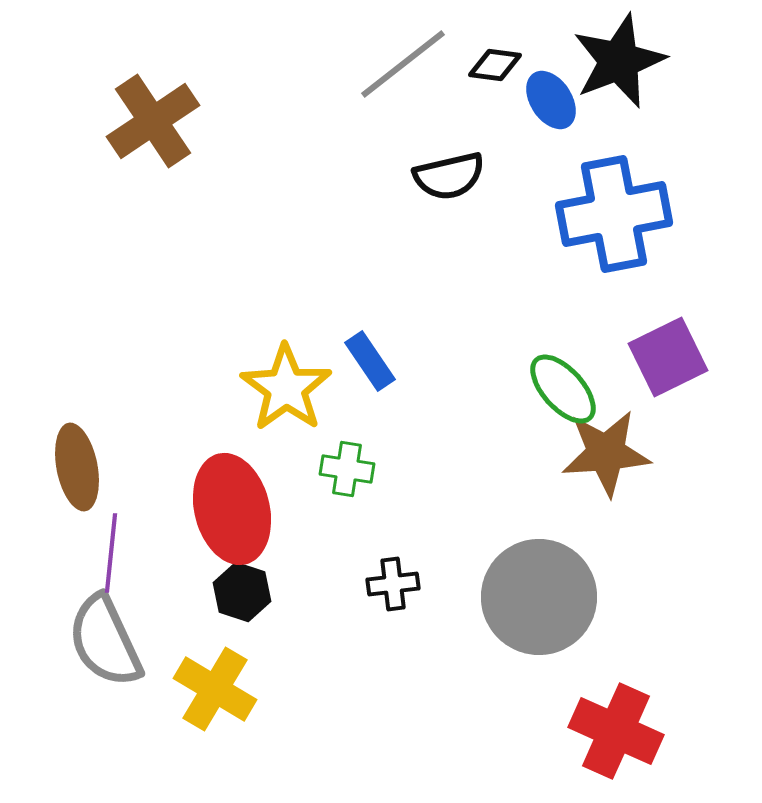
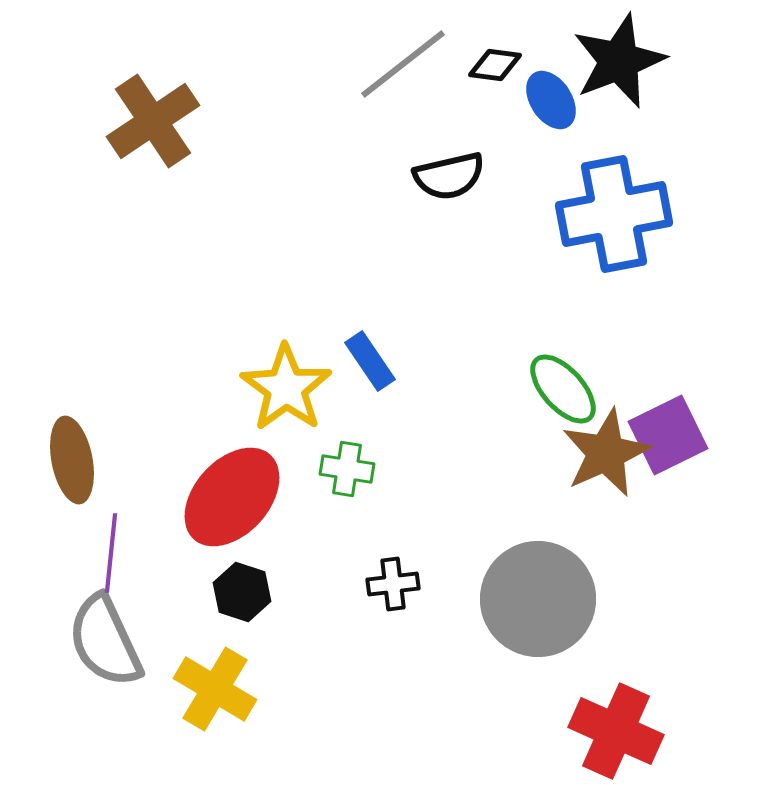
purple square: moved 78 px down
brown star: rotated 20 degrees counterclockwise
brown ellipse: moved 5 px left, 7 px up
red ellipse: moved 12 px up; rotated 56 degrees clockwise
gray circle: moved 1 px left, 2 px down
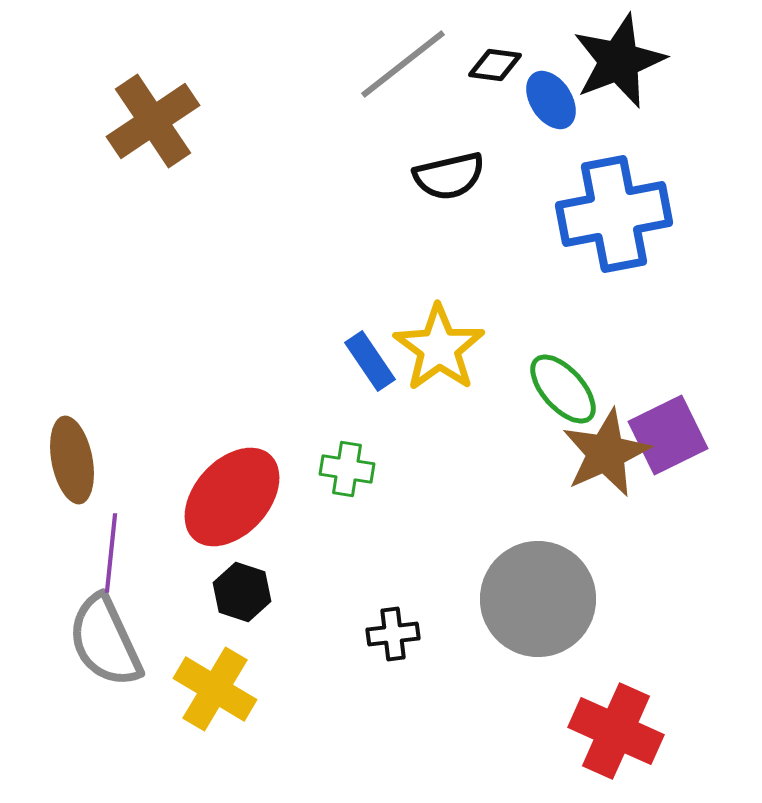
yellow star: moved 153 px right, 40 px up
black cross: moved 50 px down
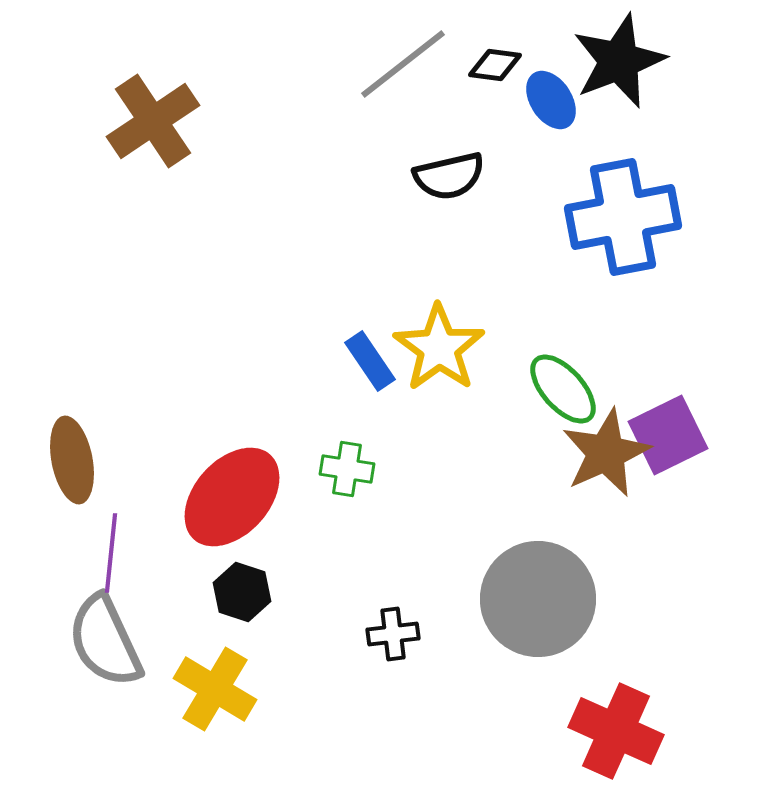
blue cross: moved 9 px right, 3 px down
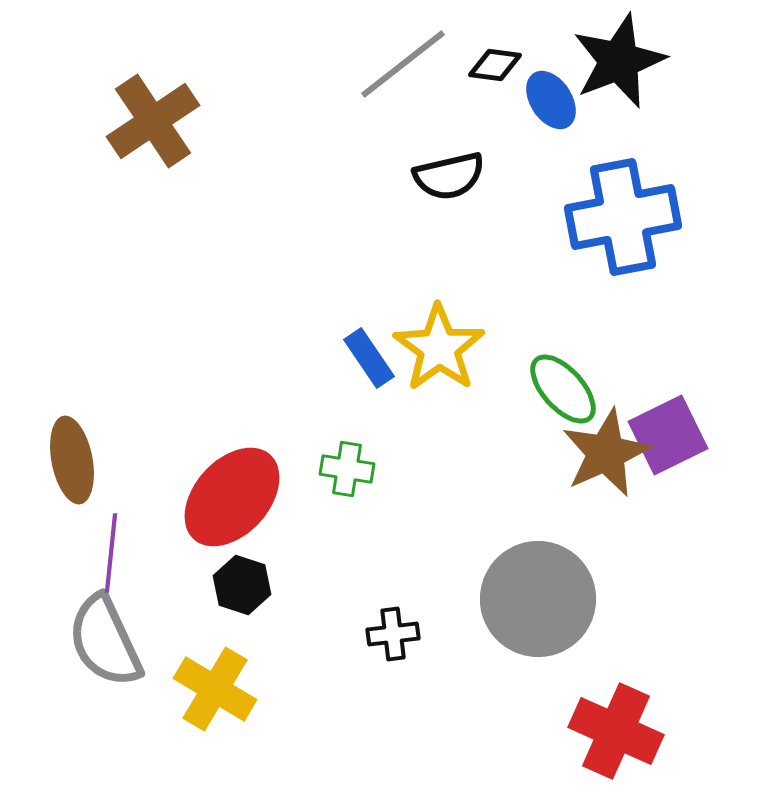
blue rectangle: moved 1 px left, 3 px up
black hexagon: moved 7 px up
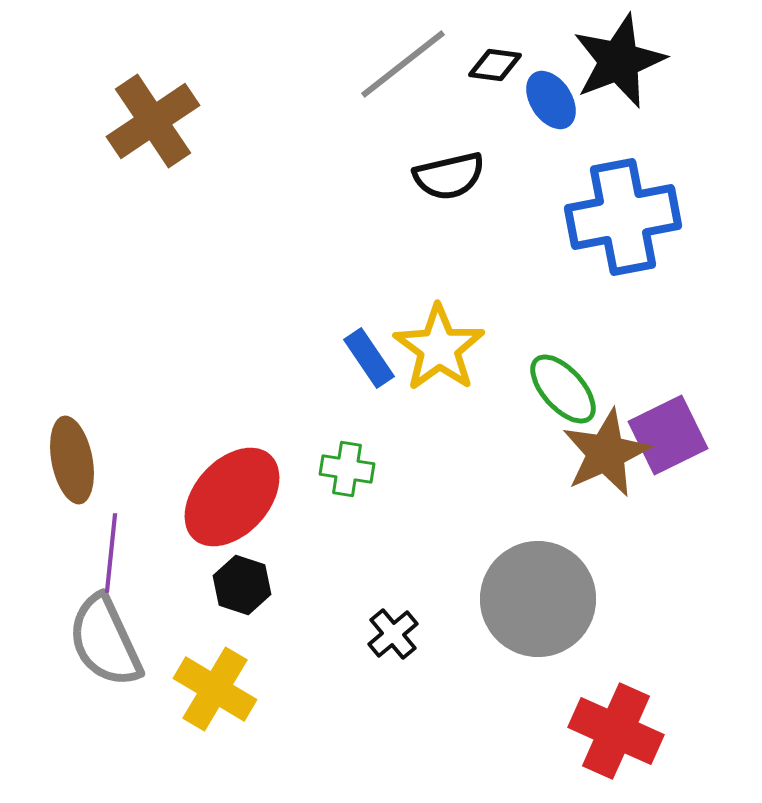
black cross: rotated 33 degrees counterclockwise
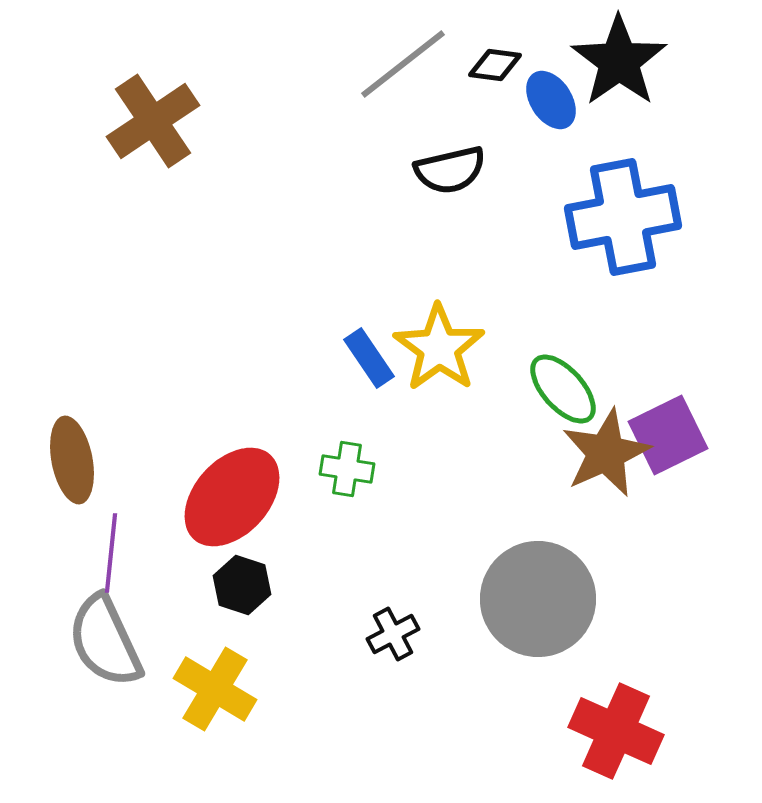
black star: rotated 14 degrees counterclockwise
black semicircle: moved 1 px right, 6 px up
black cross: rotated 12 degrees clockwise
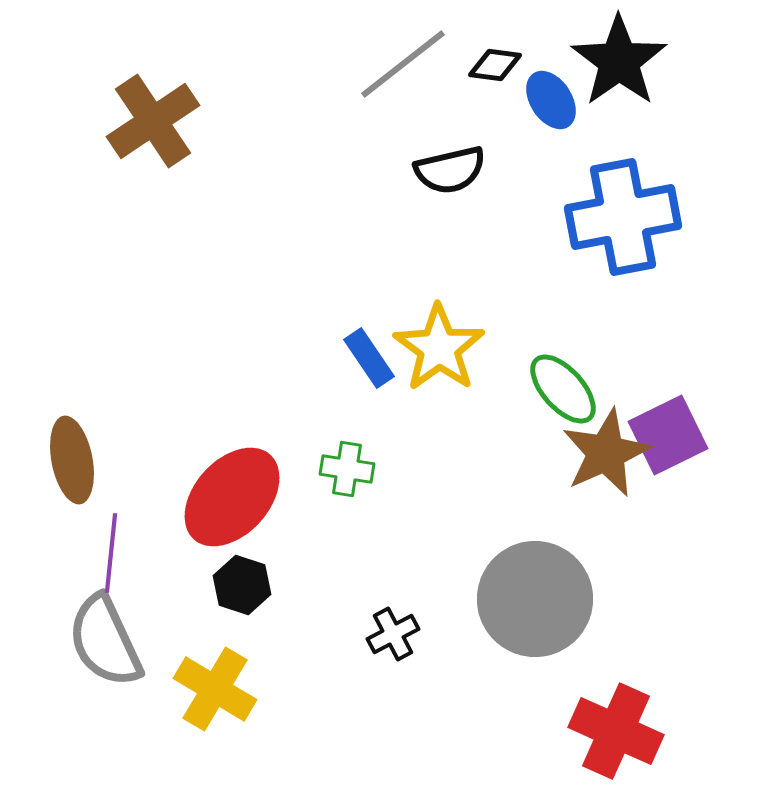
gray circle: moved 3 px left
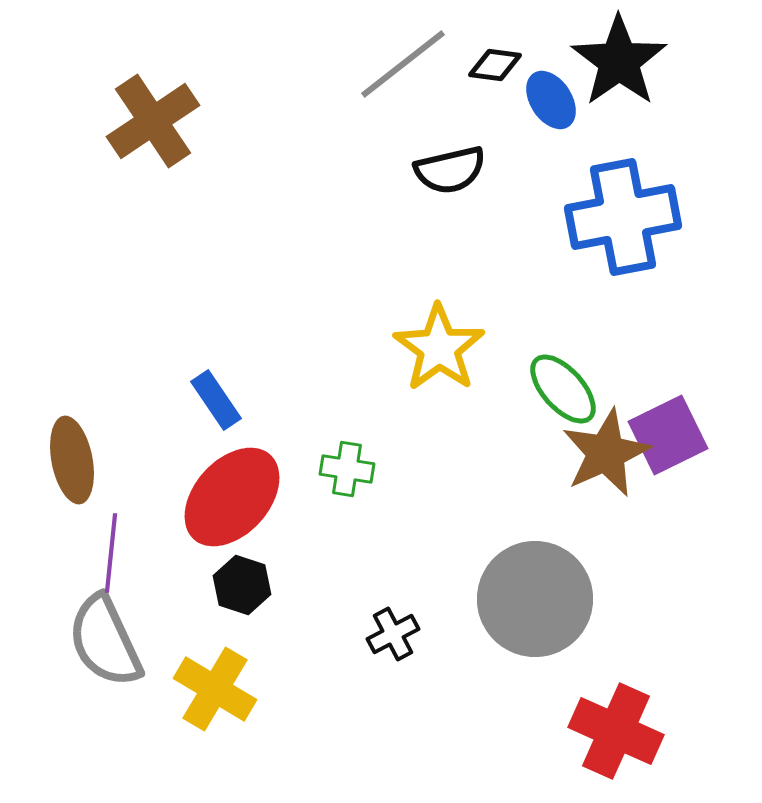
blue rectangle: moved 153 px left, 42 px down
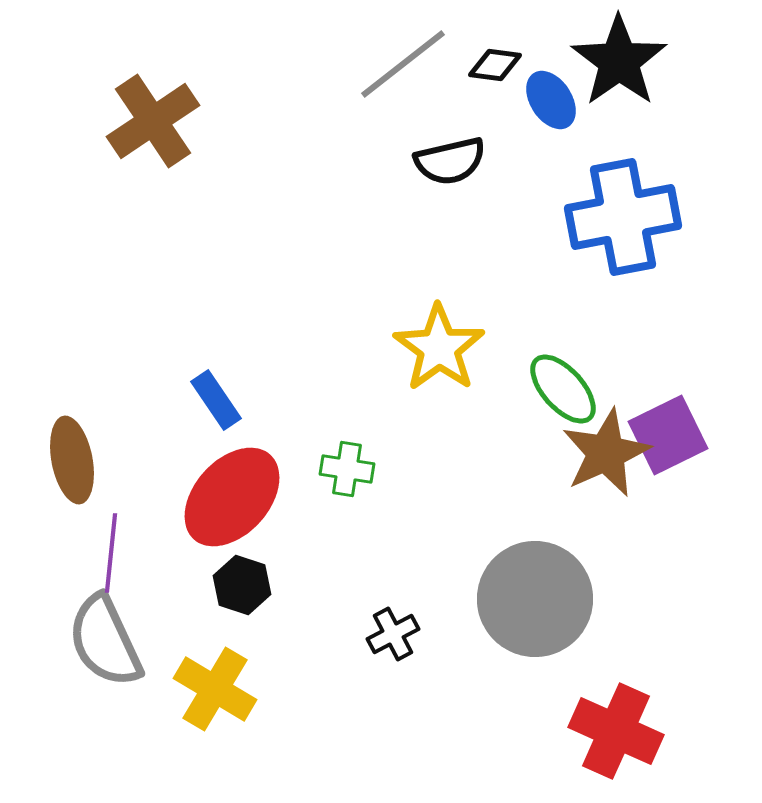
black semicircle: moved 9 px up
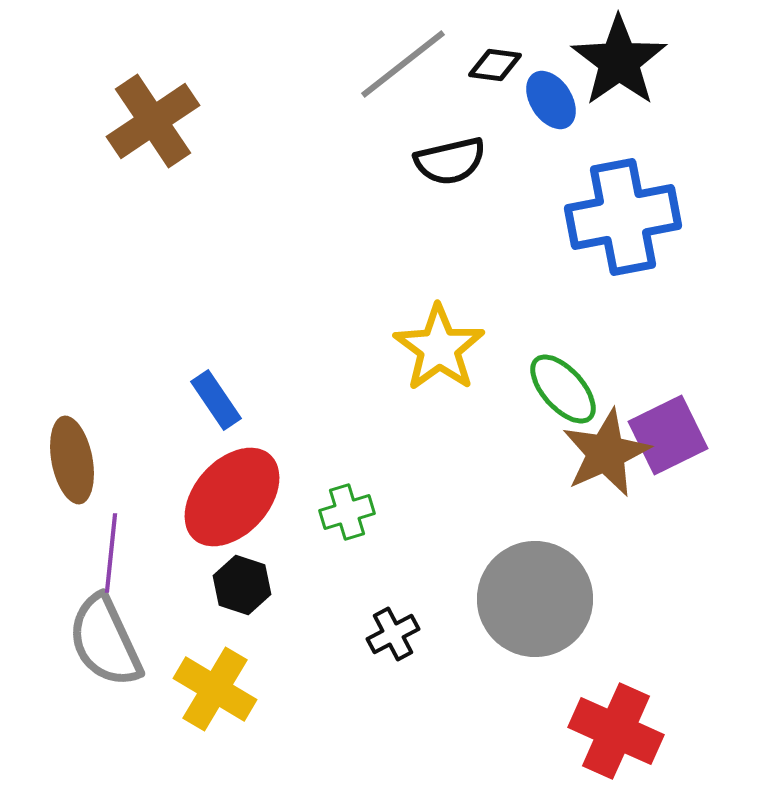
green cross: moved 43 px down; rotated 26 degrees counterclockwise
